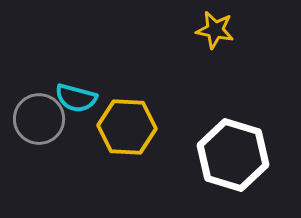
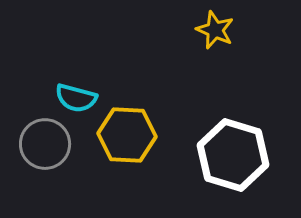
yellow star: rotated 12 degrees clockwise
gray circle: moved 6 px right, 25 px down
yellow hexagon: moved 8 px down
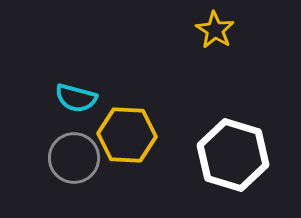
yellow star: rotated 9 degrees clockwise
gray circle: moved 29 px right, 14 px down
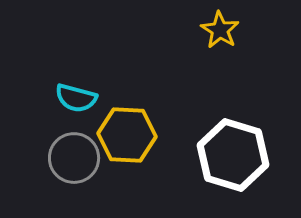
yellow star: moved 5 px right
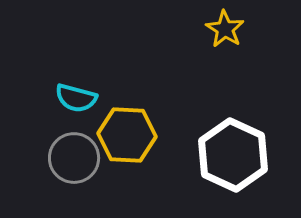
yellow star: moved 5 px right, 1 px up
white hexagon: rotated 8 degrees clockwise
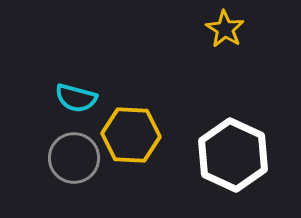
yellow hexagon: moved 4 px right
